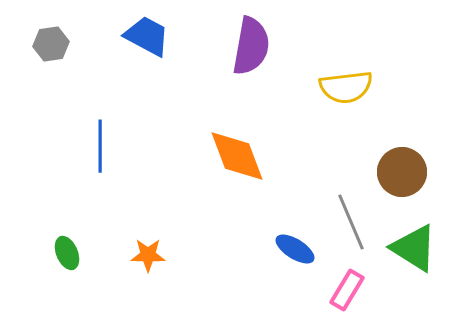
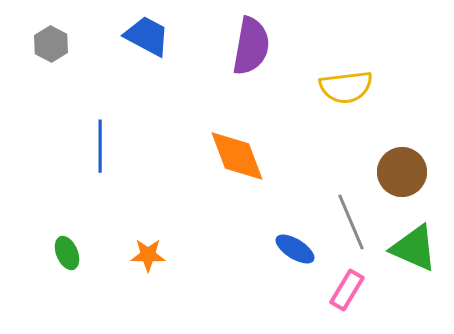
gray hexagon: rotated 24 degrees counterclockwise
green triangle: rotated 8 degrees counterclockwise
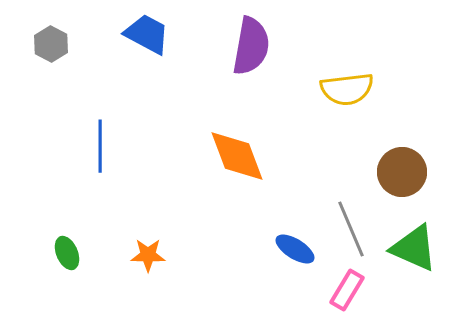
blue trapezoid: moved 2 px up
yellow semicircle: moved 1 px right, 2 px down
gray line: moved 7 px down
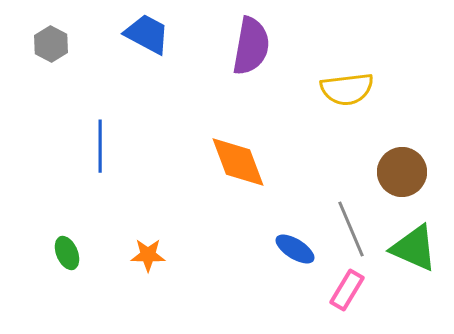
orange diamond: moved 1 px right, 6 px down
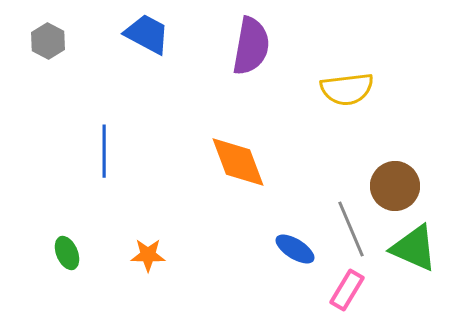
gray hexagon: moved 3 px left, 3 px up
blue line: moved 4 px right, 5 px down
brown circle: moved 7 px left, 14 px down
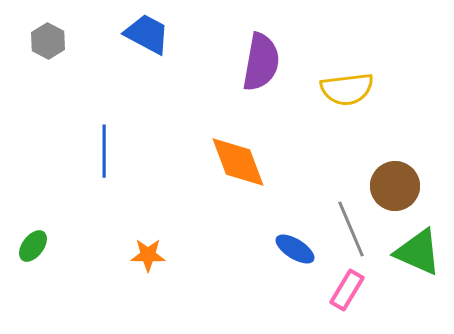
purple semicircle: moved 10 px right, 16 px down
green triangle: moved 4 px right, 4 px down
green ellipse: moved 34 px left, 7 px up; rotated 60 degrees clockwise
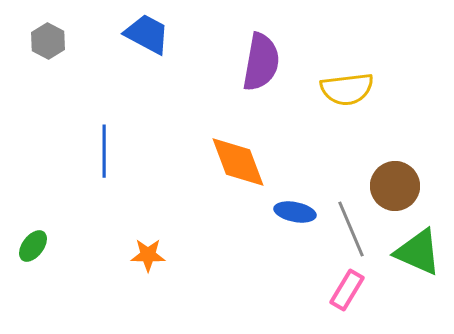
blue ellipse: moved 37 px up; rotated 21 degrees counterclockwise
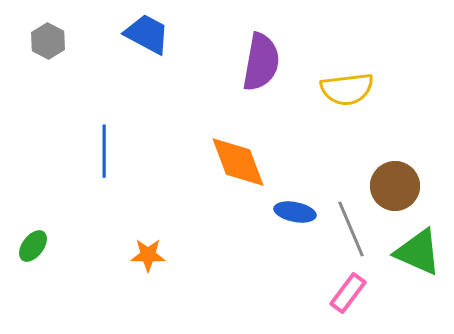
pink rectangle: moved 1 px right, 3 px down; rotated 6 degrees clockwise
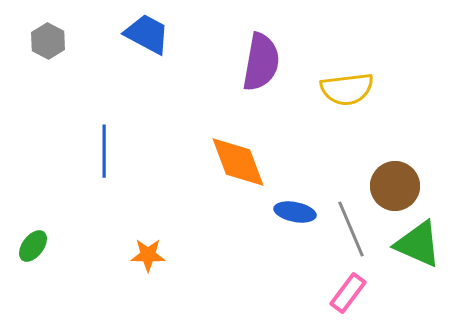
green triangle: moved 8 px up
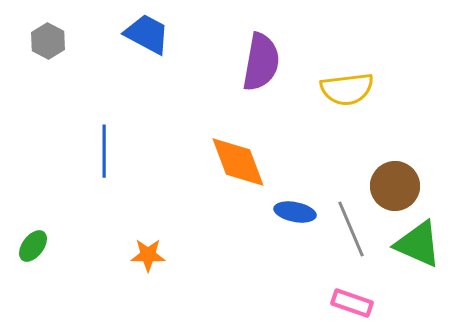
pink rectangle: moved 4 px right, 10 px down; rotated 72 degrees clockwise
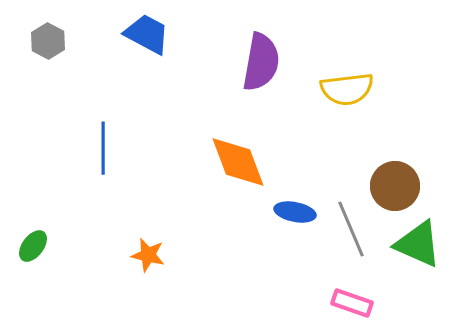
blue line: moved 1 px left, 3 px up
orange star: rotated 12 degrees clockwise
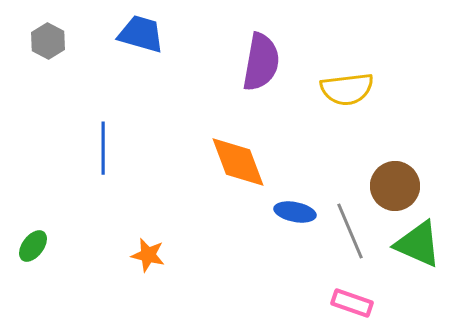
blue trapezoid: moved 6 px left; rotated 12 degrees counterclockwise
gray line: moved 1 px left, 2 px down
